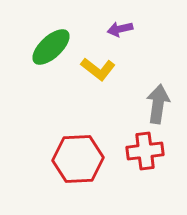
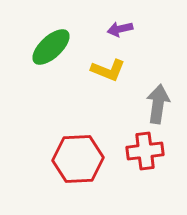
yellow L-shape: moved 10 px right, 1 px down; rotated 16 degrees counterclockwise
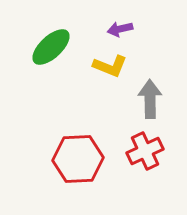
yellow L-shape: moved 2 px right, 4 px up
gray arrow: moved 8 px left, 5 px up; rotated 9 degrees counterclockwise
red cross: rotated 18 degrees counterclockwise
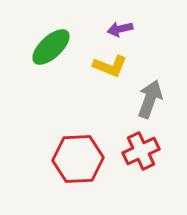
gray arrow: rotated 21 degrees clockwise
red cross: moved 4 px left
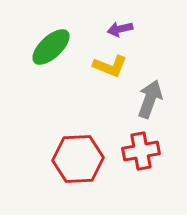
red cross: rotated 15 degrees clockwise
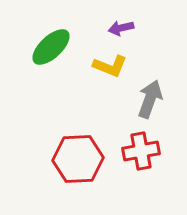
purple arrow: moved 1 px right, 1 px up
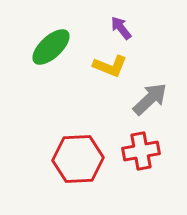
purple arrow: rotated 65 degrees clockwise
gray arrow: rotated 27 degrees clockwise
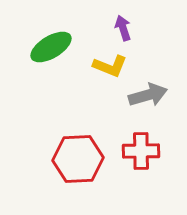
purple arrow: moved 2 px right; rotated 20 degrees clockwise
green ellipse: rotated 12 degrees clockwise
gray arrow: moved 2 px left, 4 px up; rotated 27 degrees clockwise
red cross: rotated 9 degrees clockwise
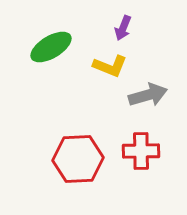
purple arrow: rotated 140 degrees counterclockwise
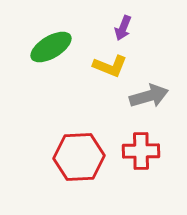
gray arrow: moved 1 px right, 1 px down
red hexagon: moved 1 px right, 2 px up
